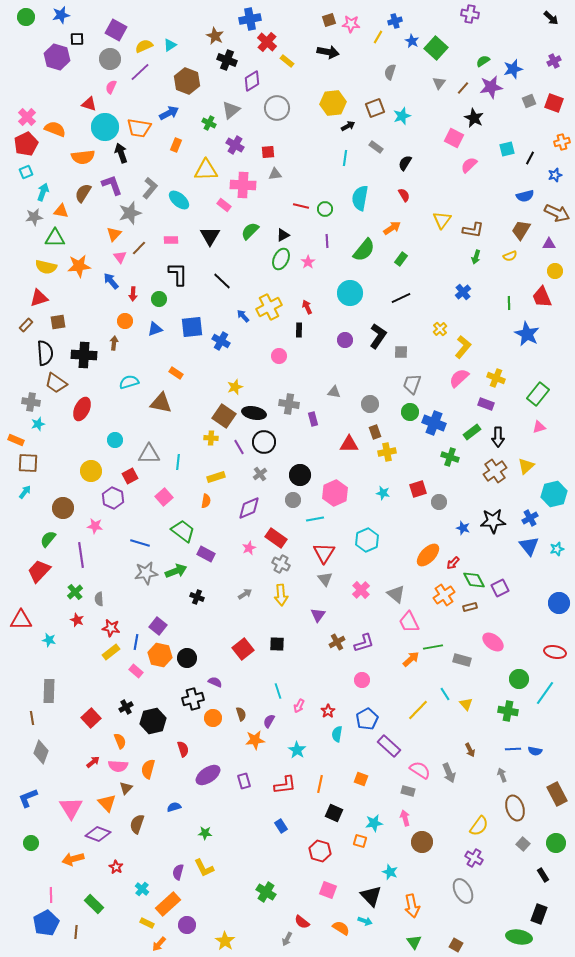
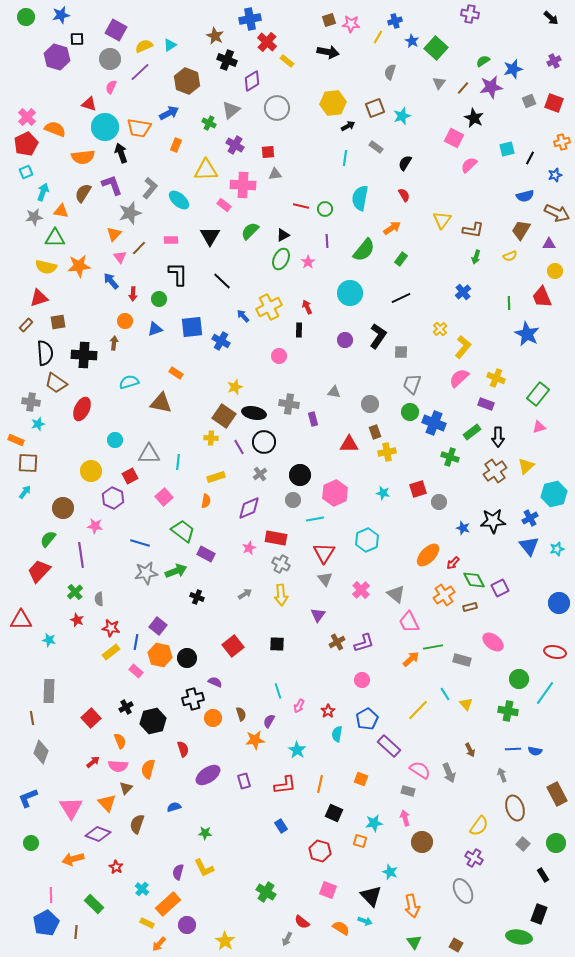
red rectangle at (276, 538): rotated 25 degrees counterclockwise
red square at (243, 649): moved 10 px left, 3 px up
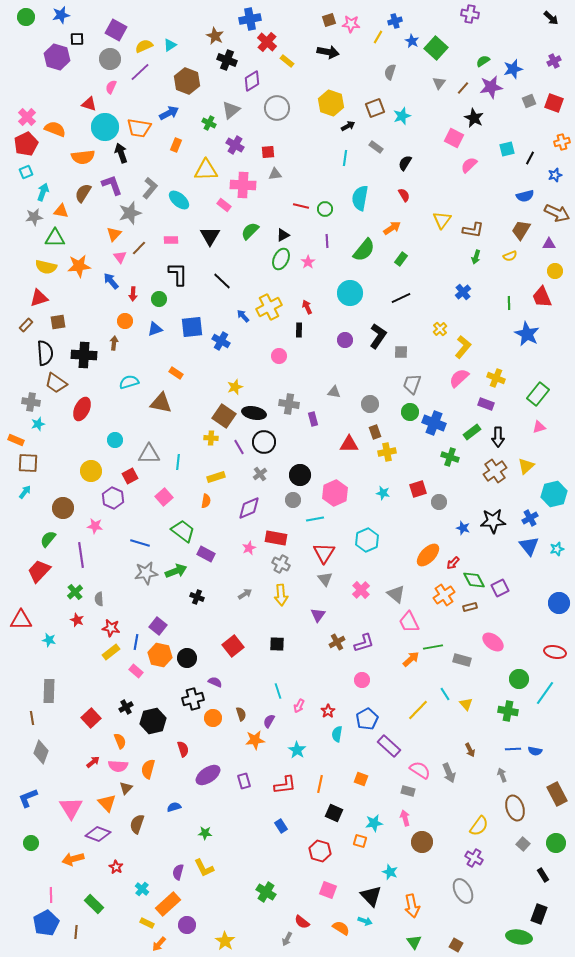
yellow hexagon at (333, 103): moved 2 px left; rotated 25 degrees clockwise
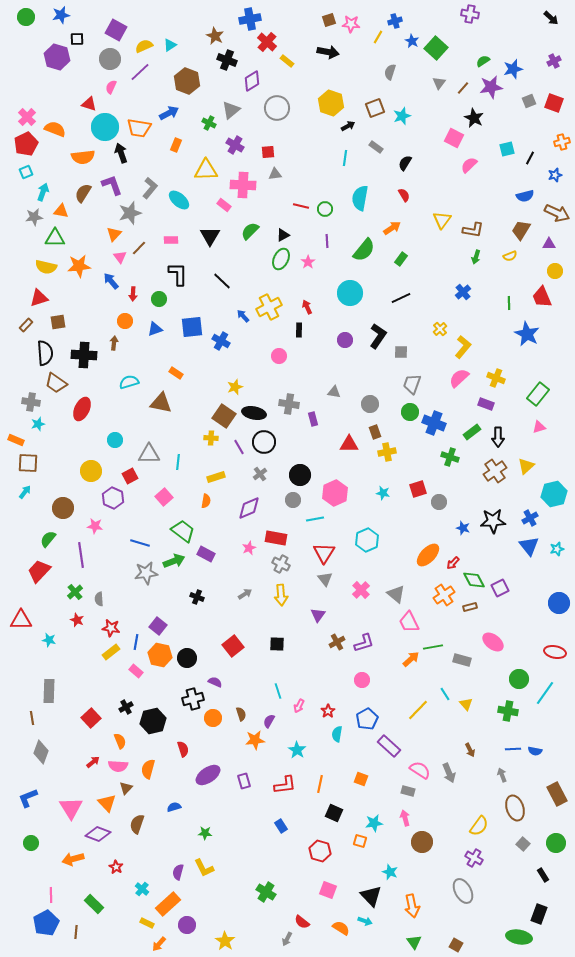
green arrow at (176, 571): moved 2 px left, 10 px up
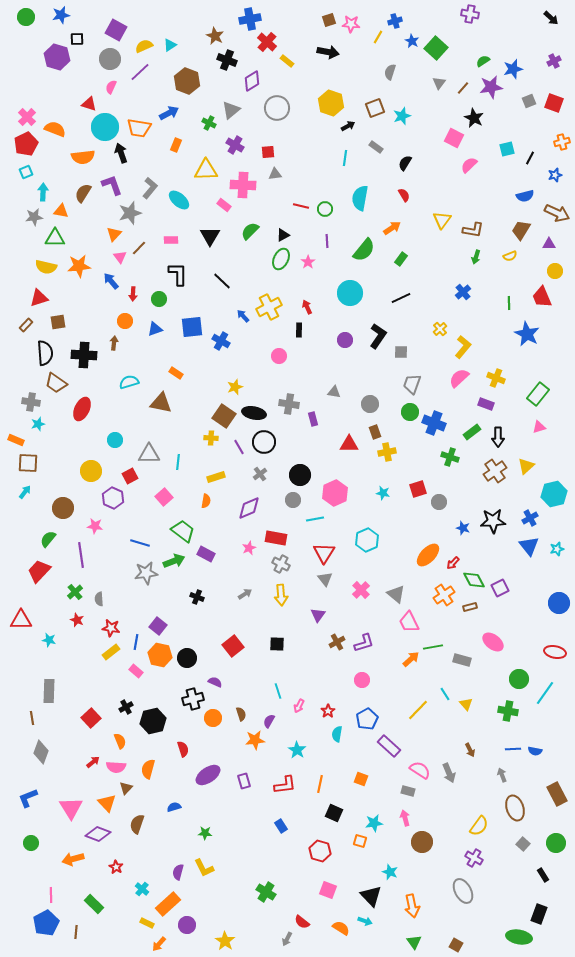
cyan arrow at (43, 192): rotated 18 degrees counterclockwise
pink semicircle at (118, 766): moved 2 px left, 1 px down
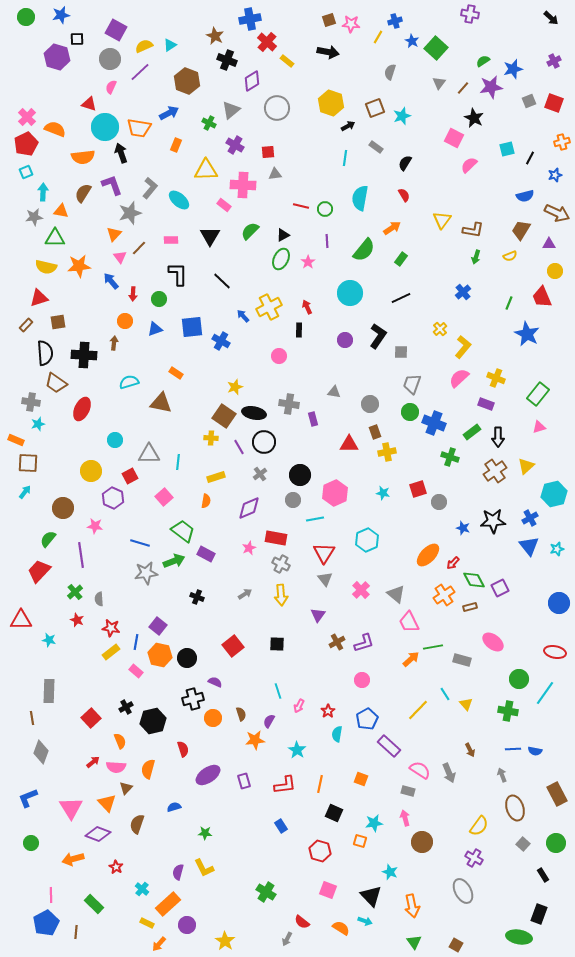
green line at (509, 303): rotated 24 degrees clockwise
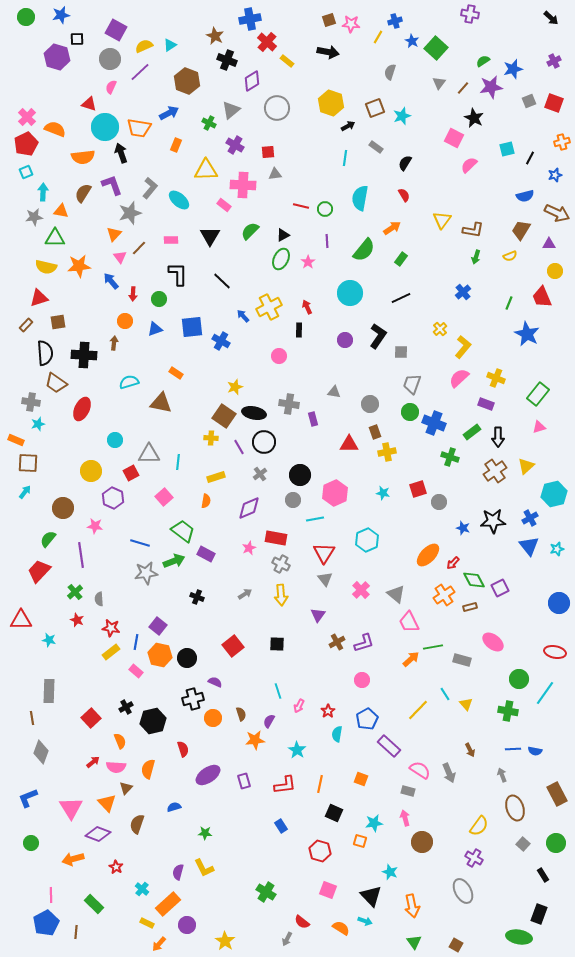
red square at (130, 476): moved 1 px right, 3 px up
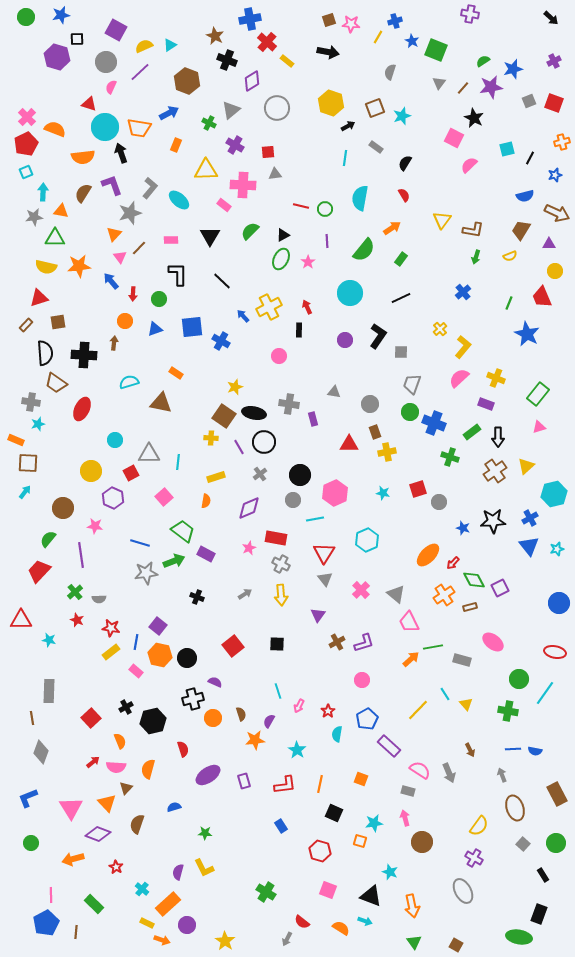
green square at (436, 48): moved 2 px down; rotated 20 degrees counterclockwise
gray circle at (110, 59): moved 4 px left, 3 px down
gray semicircle at (99, 599): rotated 88 degrees counterclockwise
black triangle at (371, 896): rotated 25 degrees counterclockwise
orange arrow at (159, 944): moved 3 px right, 4 px up; rotated 112 degrees counterclockwise
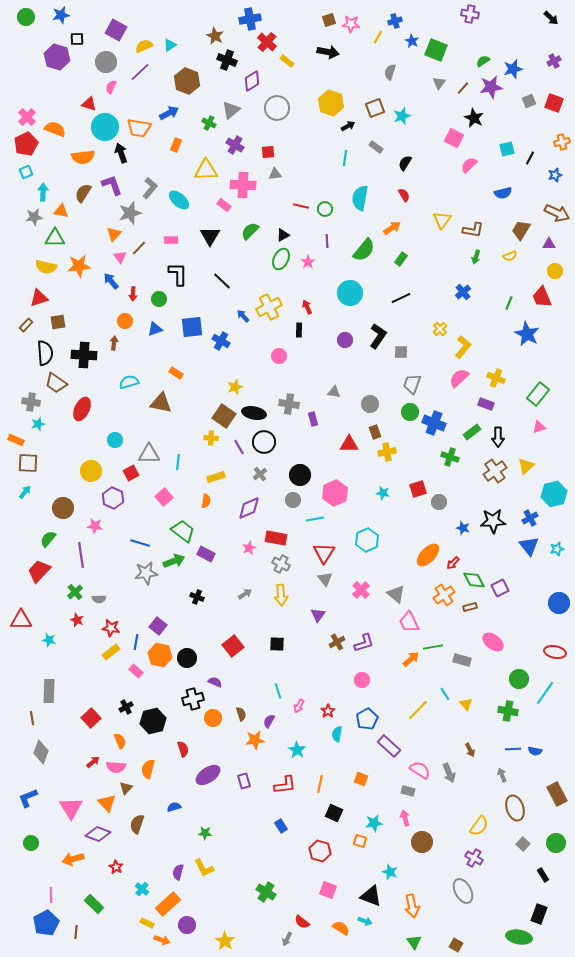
blue semicircle at (525, 196): moved 22 px left, 3 px up
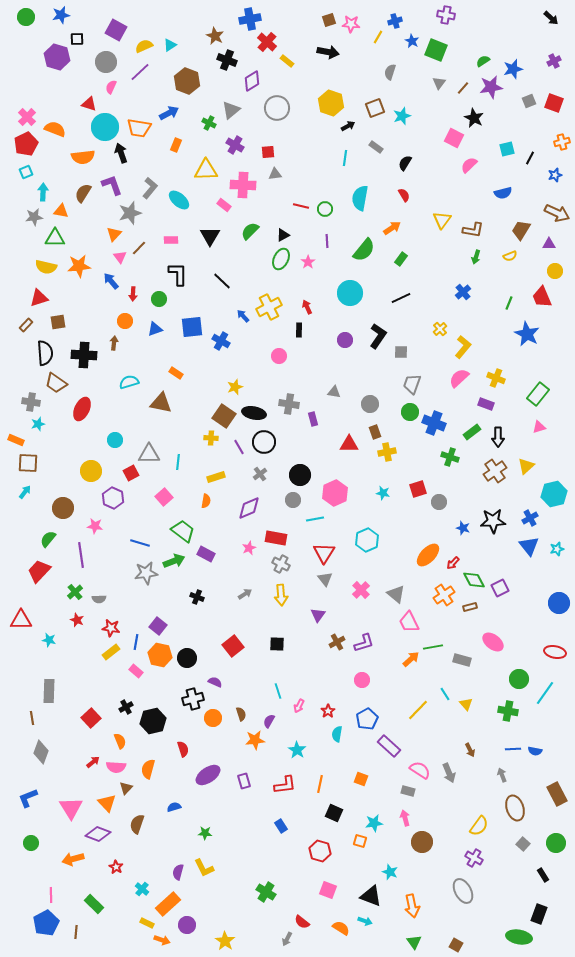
purple cross at (470, 14): moved 24 px left, 1 px down
